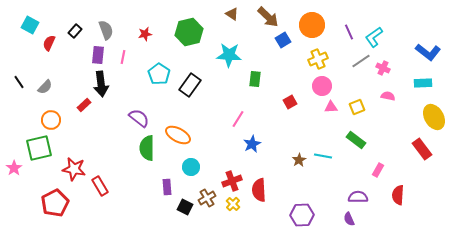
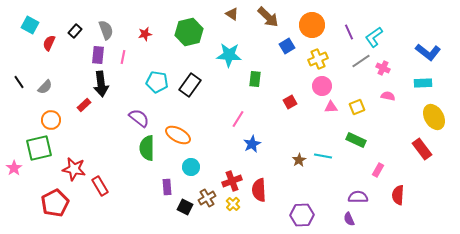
blue square at (283, 40): moved 4 px right, 6 px down
cyan pentagon at (159, 74): moved 2 px left, 8 px down; rotated 25 degrees counterclockwise
green rectangle at (356, 140): rotated 12 degrees counterclockwise
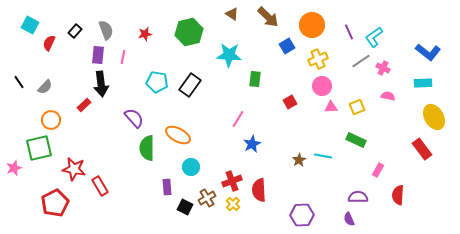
purple semicircle at (139, 118): moved 5 px left; rotated 10 degrees clockwise
pink star at (14, 168): rotated 14 degrees clockwise
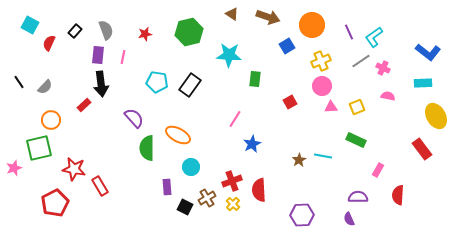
brown arrow at (268, 17): rotated 25 degrees counterclockwise
yellow cross at (318, 59): moved 3 px right, 2 px down
yellow ellipse at (434, 117): moved 2 px right, 1 px up
pink line at (238, 119): moved 3 px left
